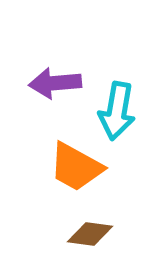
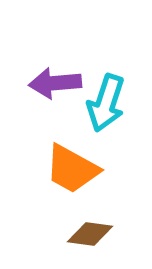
cyan arrow: moved 11 px left, 8 px up; rotated 8 degrees clockwise
orange trapezoid: moved 4 px left, 2 px down
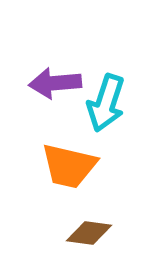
orange trapezoid: moved 3 px left, 3 px up; rotated 16 degrees counterclockwise
brown diamond: moved 1 px left, 1 px up
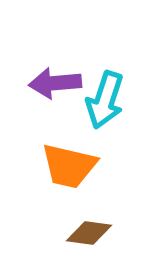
cyan arrow: moved 1 px left, 3 px up
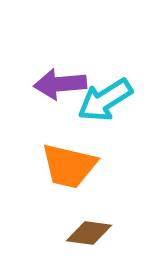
purple arrow: moved 5 px right, 1 px down
cyan arrow: rotated 40 degrees clockwise
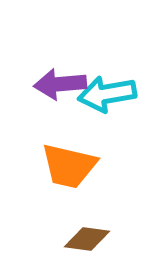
cyan arrow: moved 2 px right, 6 px up; rotated 22 degrees clockwise
brown diamond: moved 2 px left, 6 px down
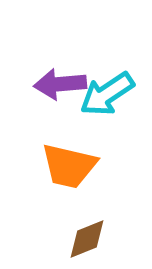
cyan arrow: rotated 24 degrees counterclockwise
brown diamond: rotated 30 degrees counterclockwise
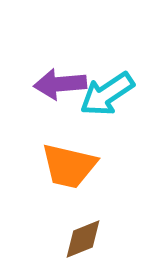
brown diamond: moved 4 px left
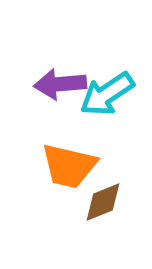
brown diamond: moved 20 px right, 37 px up
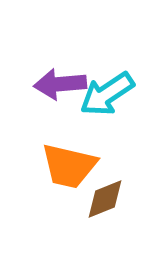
brown diamond: moved 2 px right, 3 px up
